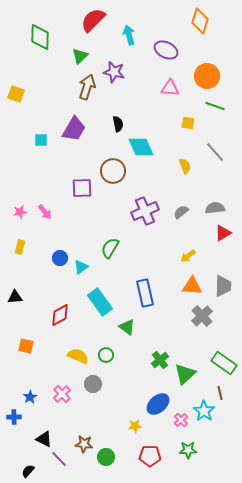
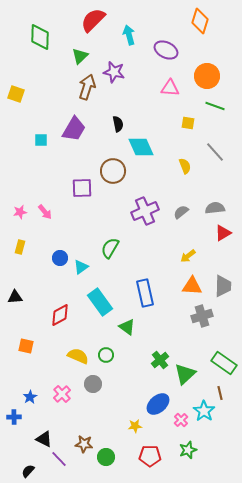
gray cross at (202, 316): rotated 25 degrees clockwise
green star at (188, 450): rotated 18 degrees counterclockwise
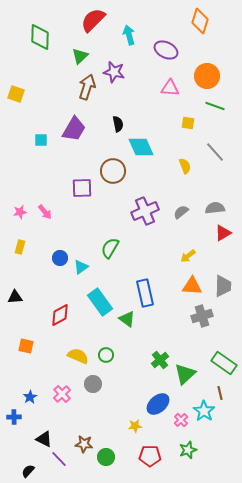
green triangle at (127, 327): moved 8 px up
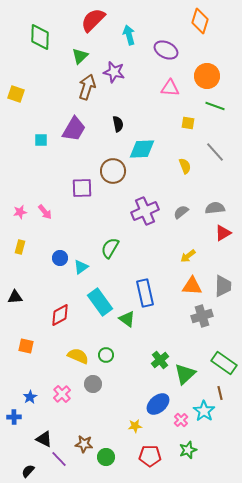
cyan diamond at (141, 147): moved 1 px right, 2 px down; rotated 68 degrees counterclockwise
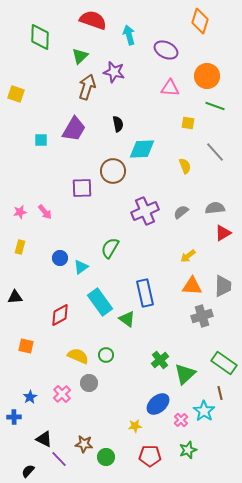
red semicircle at (93, 20): rotated 64 degrees clockwise
gray circle at (93, 384): moved 4 px left, 1 px up
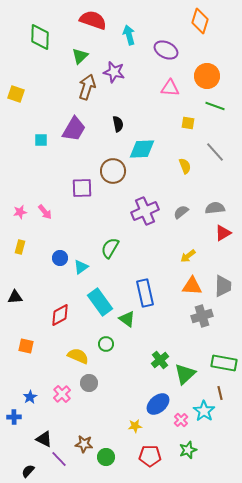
green circle at (106, 355): moved 11 px up
green rectangle at (224, 363): rotated 25 degrees counterclockwise
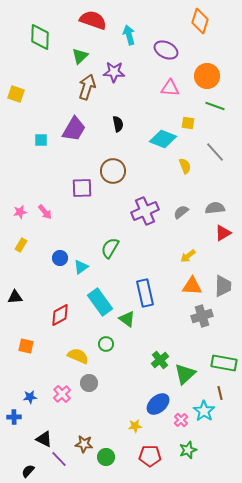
purple star at (114, 72): rotated 10 degrees counterclockwise
cyan diamond at (142, 149): moved 21 px right, 10 px up; rotated 24 degrees clockwise
yellow rectangle at (20, 247): moved 1 px right, 2 px up; rotated 16 degrees clockwise
blue star at (30, 397): rotated 24 degrees clockwise
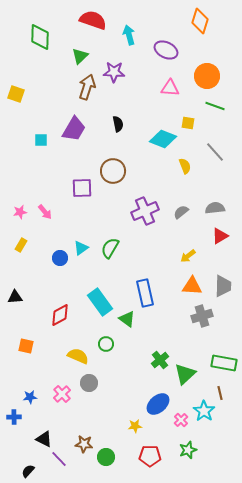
red triangle at (223, 233): moved 3 px left, 3 px down
cyan triangle at (81, 267): moved 19 px up
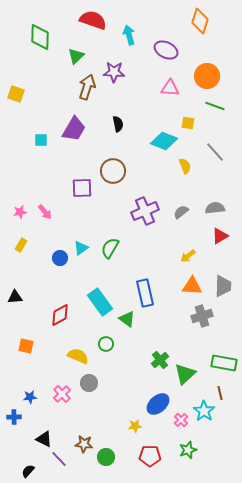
green triangle at (80, 56): moved 4 px left
cyan diamond at (163, 139): moved 1 px right, 2 px down
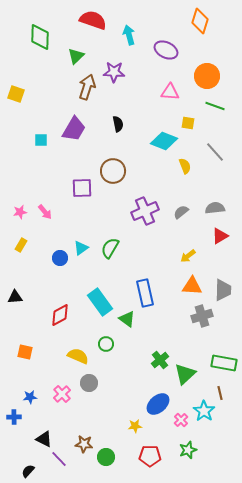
pink triangle at (170, 88): moved 4 px down
gray trapezoid at (223, 286): moved 4 px down
orange square at (26, 346): moved 1 px left, 6 px down
